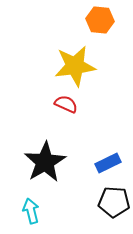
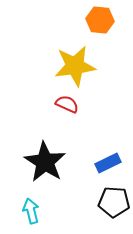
red semicircle: moved 1 px right
black star: rotated 9 degrees counterclockwise
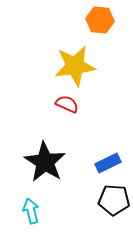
black pentagon: moved 2 px up
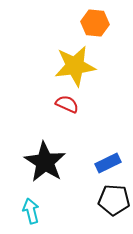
orange hexagon: moved 5 px left, 3 px down
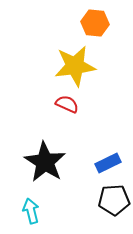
black pentagon: rotated 8 degrees counterclockwise
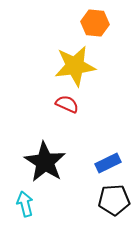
cyan arrow: moved 6 px left, 7 px up
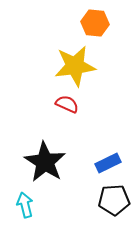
cyan arrow: moved 1 px down
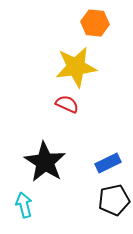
yellow star: moved 1 px right, 1 px down
black pentagon: rotated 8 degrees counterclockwise
cyan arrow: moved 1 px left
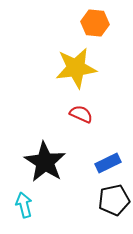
yellow star: moved 1 px down
red semicircle: moved 14 px right, 10 px down
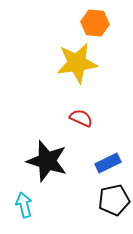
yellow star: moved 1 px right, 5 px up
red semicircle: moved 4 px down
black star: moved 2 px right, 1 px up; rotated 15 degrees counterclockwise
